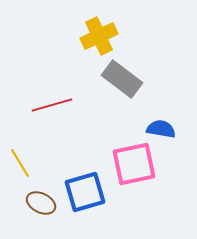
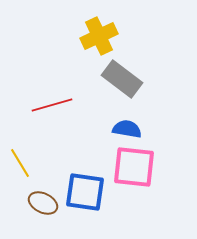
blue semicircle: moved 34 px left
pink square: moved 3 px down; rotated 18 degrees clockwise
blue square: rotated 24 degrees clockwise
brown ellipse: moved 2 px right
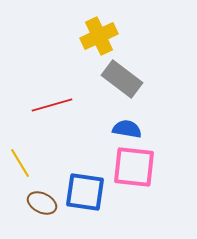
brown ellipse: moved 1 px left
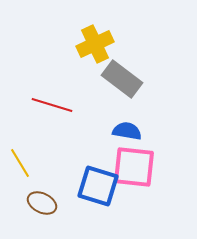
yellow cross: moved 4 px left, 8 px down
red line: rotated 33 degrees clockwise
blue semicircle: moved 2 px down
blue square: moved 13 px right, 6 px up; rotated 9 degrees clockwise
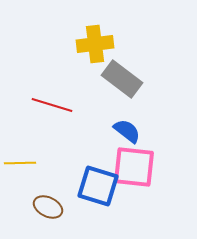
yellow cross: rotated 18 degrees clockwise
blue semicircle: rotated 28 degrees clockwise
yellow line: rotated 60 degrees counterclockwise
brown ellipse: moved 6 px right, 4 px down
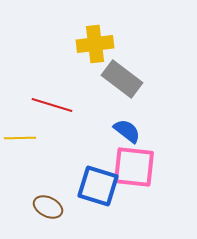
yellow line: moved 25 px up
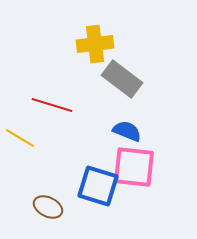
blue semicircle: rotated 16 degrees counterclockwise
yellow line: rotated 32 degrees clockwise
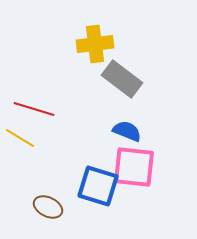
red line: moved 18 px left, 4 px down
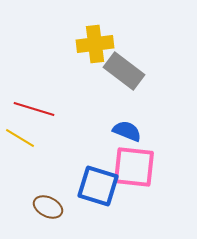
gray rectangle: moved 2 px right, 8 px up
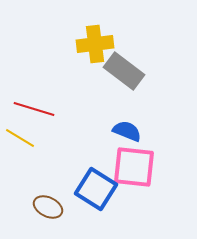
blue square: moved 2 px left, 3 px down; rotated 15 degrees clockwise
